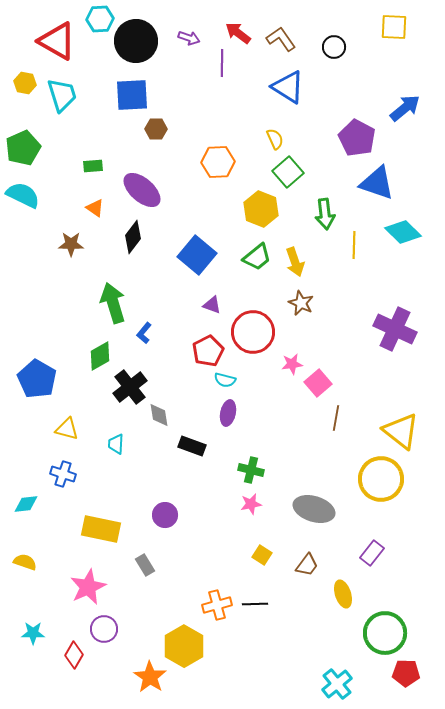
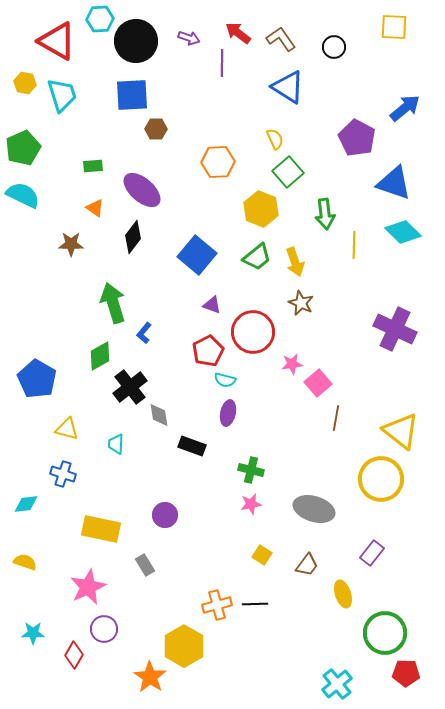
blue triangle at (377, 183): moved 17 px right
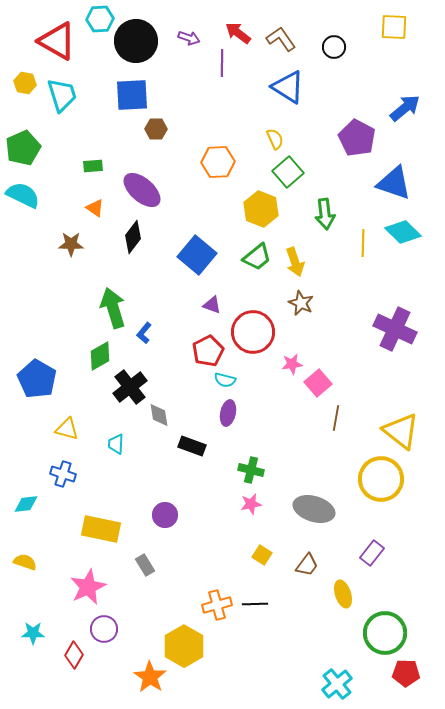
yellow line at (354, 245): moved 9 px right, 2 px up
green arrow at (113, 303): moved 5 px down
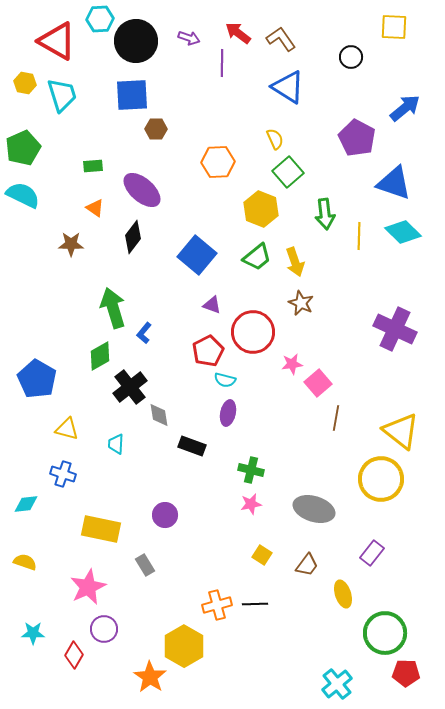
black circle at (334, 47): moved 17 px right, 10 px down
yellow line at (363, 243): moved 4 px left, 7 px up
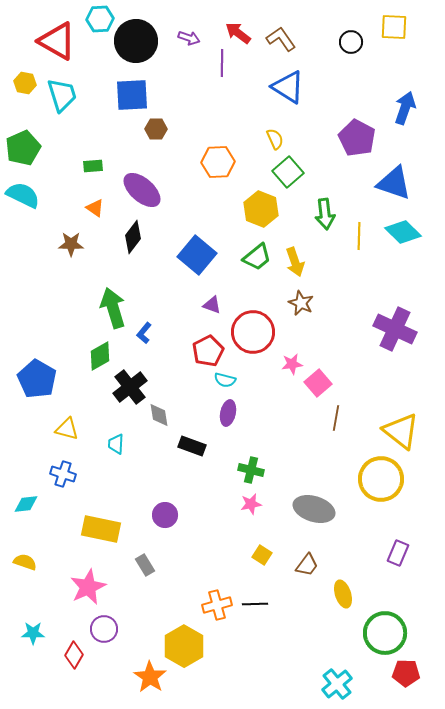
black circle at (351, 57): moved 15 px up
blue arrow at (405, 108): rotated 32 degrees counterclockwise
purple rectangle at (372, 553): moved 26 px right; rotated 15 degrees counterclockwise
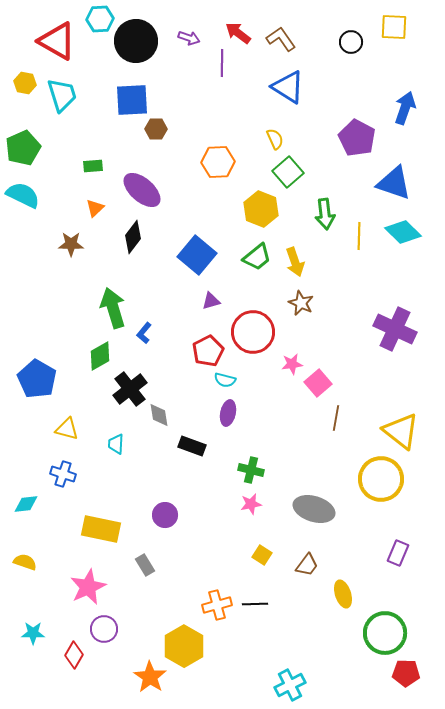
blue square at (132, 95): moved 5 px down
orange triangle at (95, 208): rotated 42 degrees clockwise
purple triangle at (212, 305): moved 1 px left, 4 px up; rotated 36 degrees counterclockwise
black cross at (130, 387): moved 2 px down
cyan cross at (337, 684): moved 47 px left, 1 px down; rotated 12 degrees clockwise
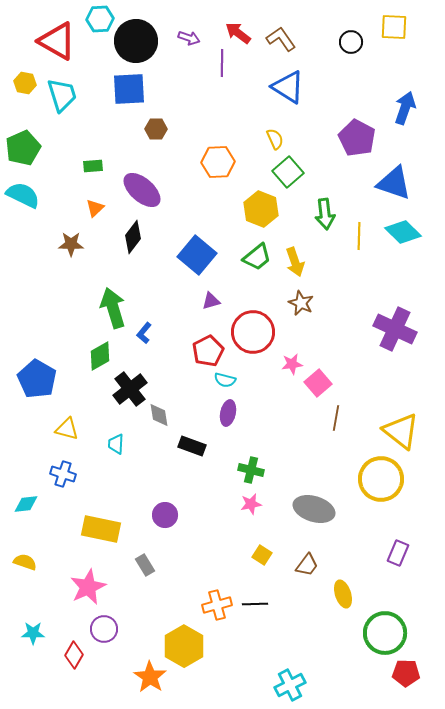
blue square at (132, 100): moved 3 px left, 11 px up
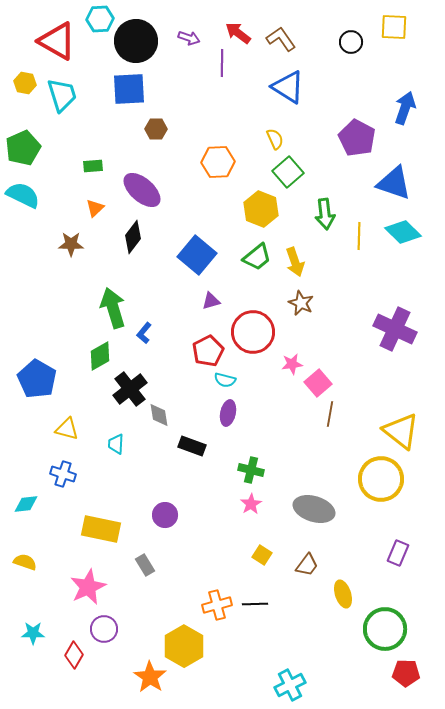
brown line at (336, 418): moved 6 px left, 4 px up
pink star at (251, 504): rotated 20 degrees counterclockwise
green circle at (385, 633): moved 4 px up
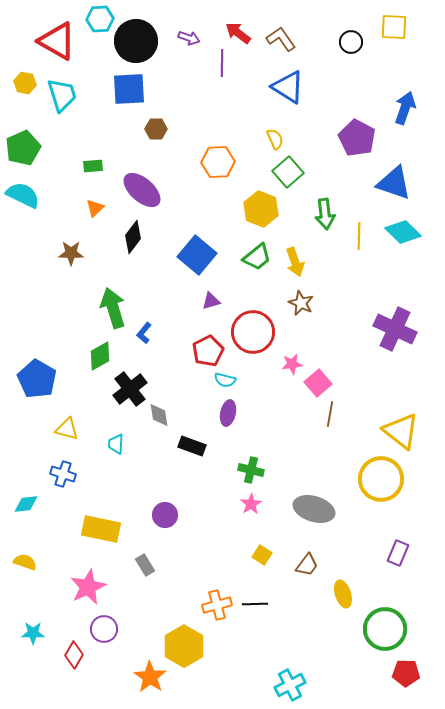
brown star at (71, 244): moved 9 px down
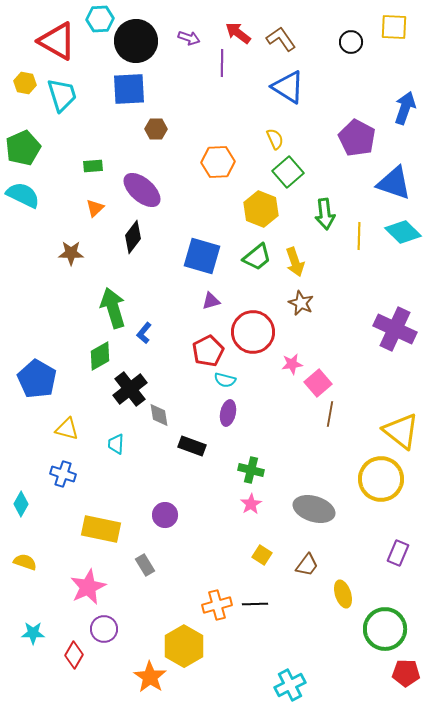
blue square at (197, 255): moved 5 px right, 1 px down; rotated 24 degrees counterclockwise
cyan diamond at (26, 504): moved 5 px left; rotated 55 degrees counterclockwise
